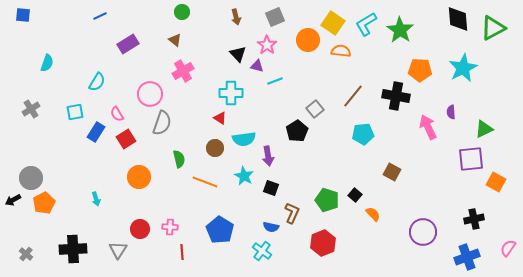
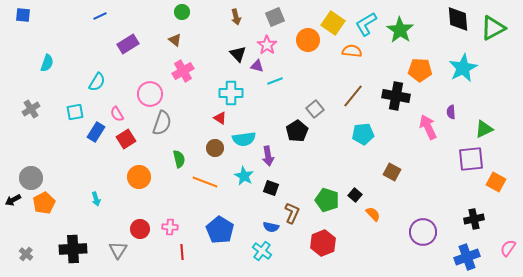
orange semicircle at (341, 51): moved 11 px right
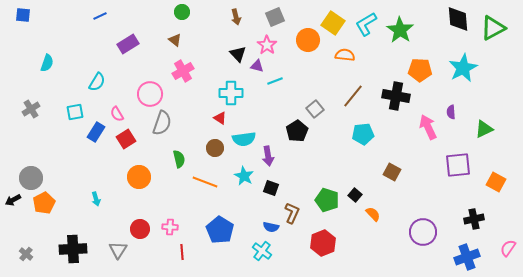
orange semicircle at (352, 51): moved 7 px left, 4 px down
purple square at (471, 159): moved 13 px left, 6 px down
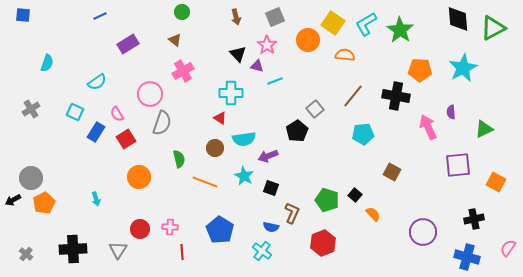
cyan semicircle at (97, 82): rotated 24 degrees clockwise
cyan square at (75, 112): rotated 36 degrees clockwise
purple arrow at (268, 156): rotated 78 degrees clockwise
blue cross at (467, 257): rotated 35 degrees clockwise
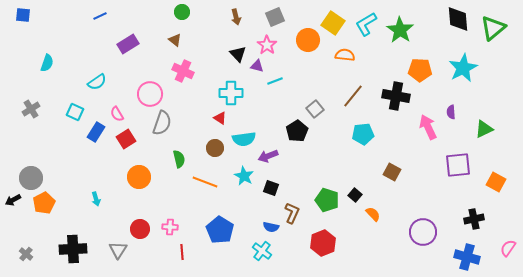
green triangle at (493, 28): rotated 12 degrees counterclockwise
pink cross at (183, 71): rotated 35 degrees counterclockwise
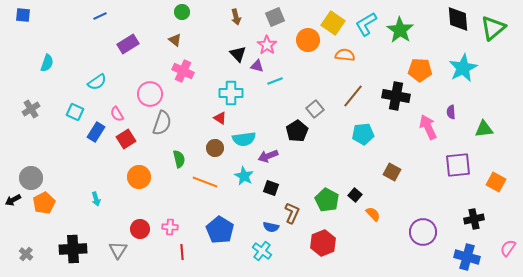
green triangle at (484, 129): rotated 18 degrees clockwise
green pentagon at (327, 200): rotated 10 degrees clockwise
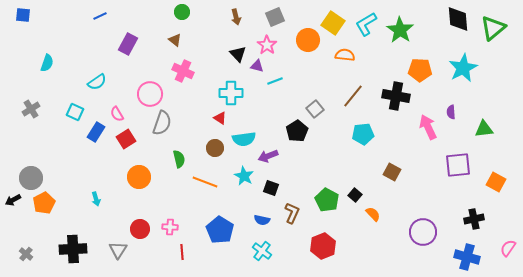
purple rectangle at (128, 44): rotated 30 degrees counterclockwise
blue semicircle at (271, 227): moved 9 px left, 7 px up
red hexagon at (323, 243): moved 3 px down
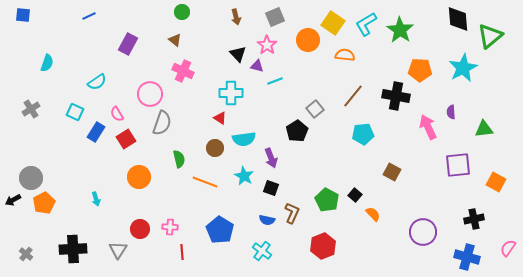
blue line at (100, 16): moved 11 px left
green triangle at (493, 28): moved 3 px left, 8 px down
purple arrow at (268, 156): moved 3 px right, 2 px down; rotated 90 degrees counterclockwise
blue semicircle at (262, 220): moved 5 px right
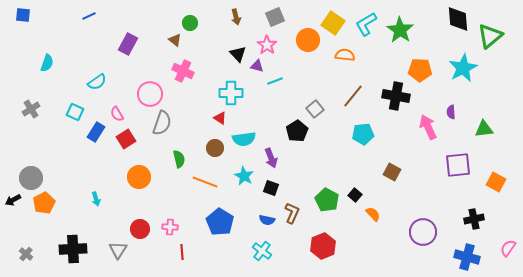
green circle at (182, 12): moved 8 px right, 11 px down
blue pentagon at (220, 230): moved 8 px up
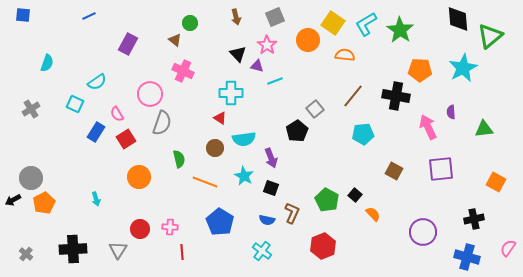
cyan square at (75, 112): moved 8 px up
purple square at (458, 165): moved 17 px left, 4 px down
brown square at (392, 172): moved 2 px right, 1 px up
